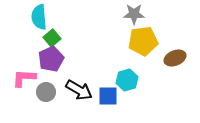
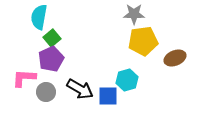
cyan semicircle: rotated 15 degrees clockwise
black arrow: moved 1 px right, 1 px up
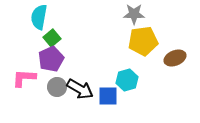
gray circle: moved 11 px right, 5 px up
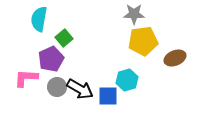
cyan semicircle: moved 2 px down
green square: moved 12 px right
pink L-shape: moved 2 px right
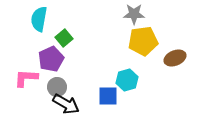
black arrow: moved 14 px left, 15 px down
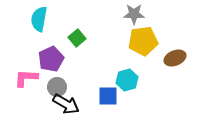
green square: moved 13 px right
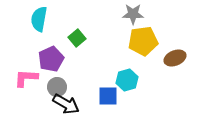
gray star: moved 1 px left
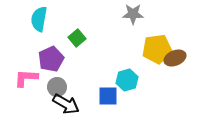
yellow pentagon: moved 14 px right, 8 px down
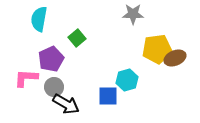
gray circle: moved 3 px left
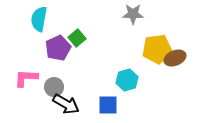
purple pentagon: moved 7 px right, 11 px up
blue square: moved 9 px down
